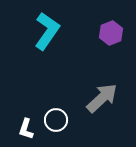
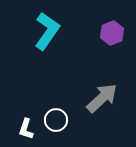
purple hexagon: moved 1 px right
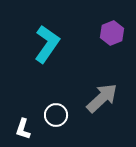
cyan L-shape: moved 13 px down
white circle: moved 5 px up
white L-shape: moved 3 px left
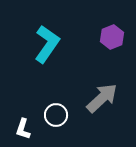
purple hexagon: moved 4 px down
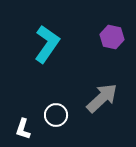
purple hexagon: rotated 25 degrees counterclockwise
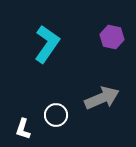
gray arrow: rotated 20 degrees clockwise
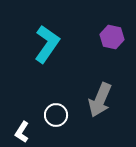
gray arrow: moved 2 px left, 2 px down; rotated 136 degrees clockwise
white L-shape: moved 1 px left, 3 px down; rotated 15 degrees clockwise
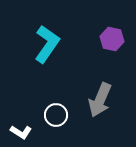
purple hexagon: moved 2 px down
white L-shape: moved 1 px left; rotated 90 degrees counterclockwise
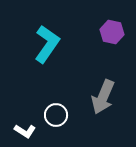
purple hexagon: moved 7 px up
gray arrow: moved 3 px right, 3 px up
white L-shape: moved 4 px right, 1 px up
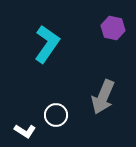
purple hexagon: moved 1 px right, 4 px up
